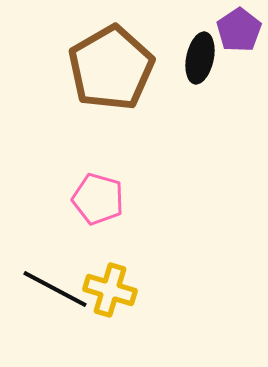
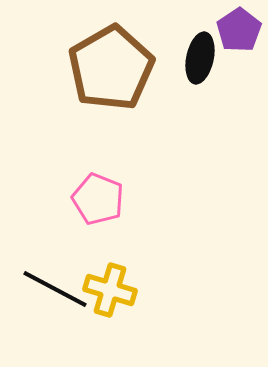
pink pentagon: rotated 6 degrees clockwise
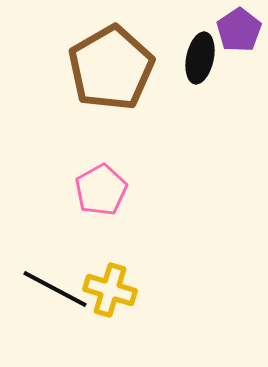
pink pentagon: moved 3 px right, 9 px up; rotated 21 degrees clockwise
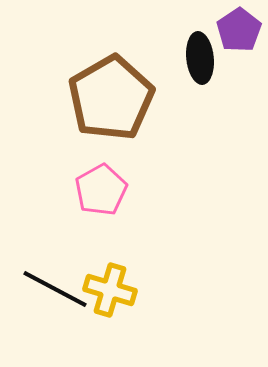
black ellipse: rotated 18 degrees counterclockwise
brown pentagon: moved 30 px down
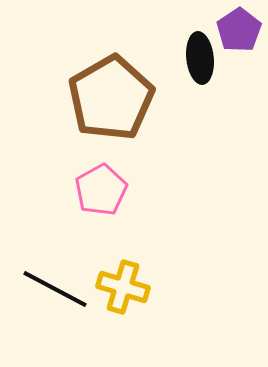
yellow cross: moved 13 px right, 3 px up
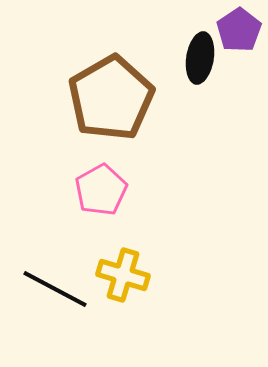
black ellipse: rotated 15 degrees clockwise
yellow cross: moved 12 px up
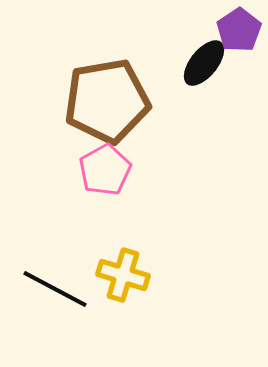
black ellipse: moved 4 px right, 5 px down; rotated 30 degrees clockwise
brown pentagon: moved 4 px left, 3 px down; rotated 20 degrees clockwise
pink pentagon: moved 4 px right, 20 px up
